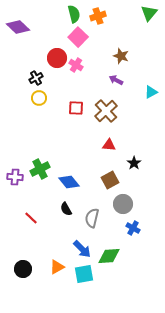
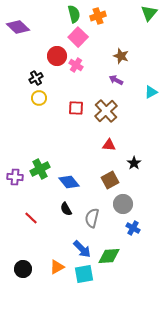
red circle: moved 2 px up
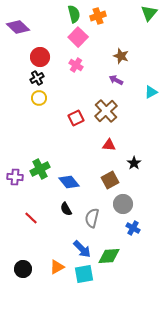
red circle: moved 17 px left, 1 px down
black cross: moved 1 px right
red square: moved 10 px down; rotated 28 degrees counterclockwise
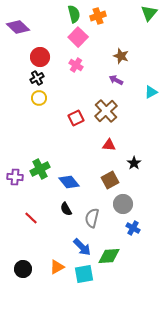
blue arrow: moved 2 px up
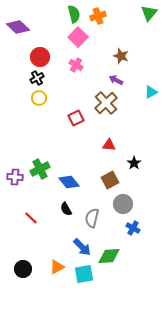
brown cross: moved 8 px up
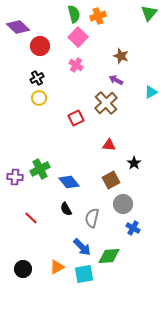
red circle: moved 11 px up
brown square: moved 1 px right
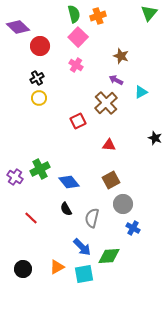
cyan triangle: moved 10 px left
red square: moved 2 px right, 3 px down
black star: moved 21 px right, 25 px up; rotated 16 degrees counterclockwise
purple cross: rotated 28 degrees clockwise
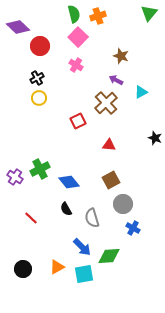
gray semicircle: rotated 30 degrees counterclockwise
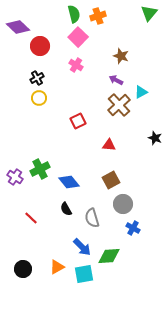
brown cross: moved 13 px right, 2 px down
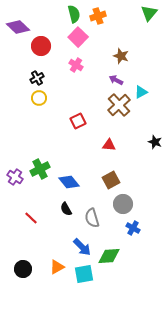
red circle: moved 1 px right
black star: moved 4 px down
